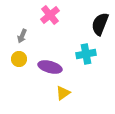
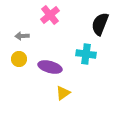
gray arrow: rotated 64 degrees clockwise
cyan cross: rotated 18 degrees clockwise
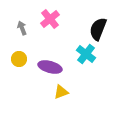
pink cross: moved 4 px down
black semicircle: moved 2 px left, 5 px down
gray arrow: moved 8 px up; rotated 72 degrees clockwise
cyan cross: rotated 30 degrees clockwise
yellow triangle: moved 2 px left, 1 px up; rotated 14 degrees clockwise
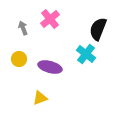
gray arrow: moved 1 px right
yellow triangle: moved 21 px left, 6 px down
